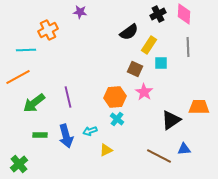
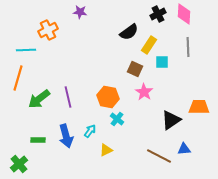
cyan square: moved 1 px right, 1 px up
orange line: moved 1 px down; rotated 45 degrees counterclockwise
orange hexagon: moved 7 px left; rotated 15 degrees clockwise
green arrow: moved 5 px right, 4 px up
cyan arrow: rotated 144 degrees clockwise
green rectangle: moved 2 px left, 5 px down
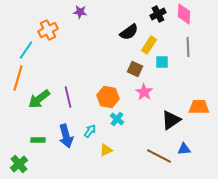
cyan line: rotated 54 degrees counterclockwise
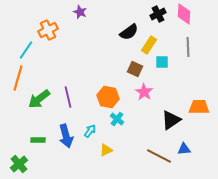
purple star: rotated 16 degrees clockwise
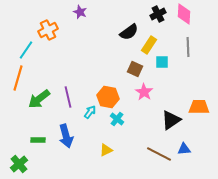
cyan arrow: moved 19 px up
brown line: moved 2 px up
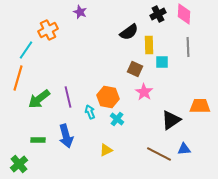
yellow rectangle: rotated 36 degrees counterclockwise
orange trapezoid: moved 1 px right, 1 px up
cyan arrow: rotated 56 degrees counterclockwise
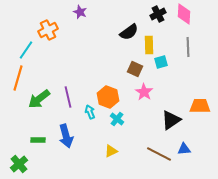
cyan square: moved 1 px left; rotated 16 degrees counterclockwise
orange hexagon: rotated 10 degrees clockwise
yellow triangle: moved 5 px right, 1 px down
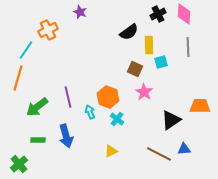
green arrow: moved 2 px left, 8 px down
